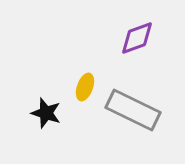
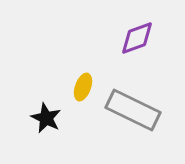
yellow ellipse: moved 2 px left
black star: moved 5 px down; rotated 8 degrees clockwise
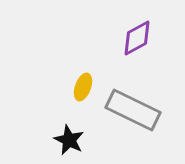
purple diamond: rotated 9 degrees counterclockwise
black star: moved 23 px right, 22 px down
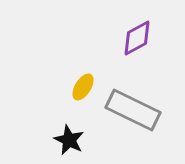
yellow ellipse: rotated 12 degrees clockwise
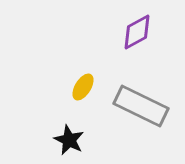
purple diamond: moved 6 px up
gray rectangle: moved 8 px right, 4 px up
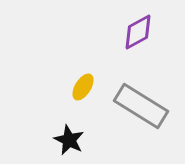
purple diamond: moved 1 px right
gray rectangle: rotated 6 degrees clockwise
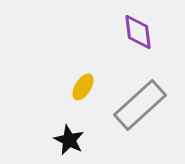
purple diamond: rotated 69 degrees counterclockwise
gray rectangle: moved 1 px left, 1 px up; rotated 74 degrees counterclockwise
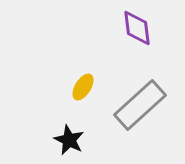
purple diamond: moved 1 px left, 4 px up
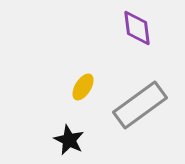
gray rectangle: rotated 6 degrees clockwise
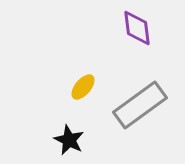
yellow ellipse: rotated 8 degrees clockwise
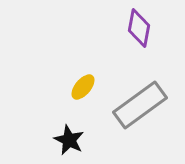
purple diamond: moved 2 px right; rotated 18 degrees clockwise
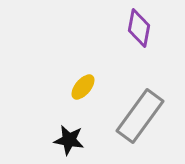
gray rectangle: moved 11 px down; rotated 18 degrees counterclockwise
black star: rotated 16 degrees counterclockwise
